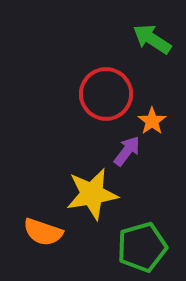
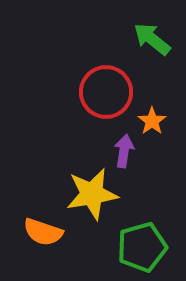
green arrow: rotated 6 degrees clockwise
red circle: moved 2 px up
purple arrow: moved 3 px left; rotated 28 degrees counterclockwise
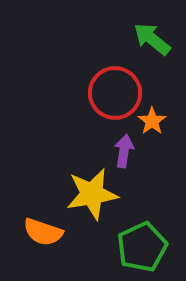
red circle: moved 9 px right, 1 px down
green pentagon: rotated 9 degrees counterclockwise
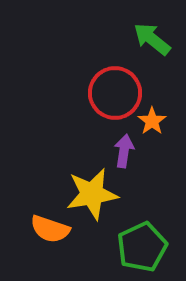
orange semicircle: moved 7 px right, 3 px up
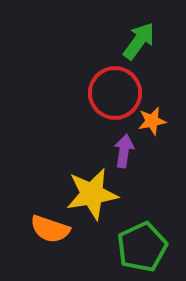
green arrow: moved 13 px left, 2 px down; rotated 87 degrees clockwise
orange star: rotated 24 degrees clockwise
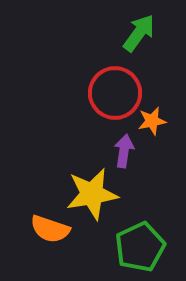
green arrow: moved 8 px up
green pentagon: moved 2 px left
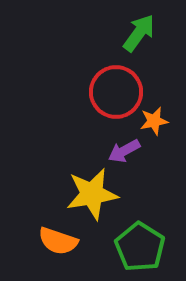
red circle: moved 1 px right, 1 px up
orange star: moved 2 px right
purple arrow: rotated 128 degrees counterclockwise
orange semicircle: moved 8 px right, 12 px down
green pentagon: rotated 15 degrees counterclockwise
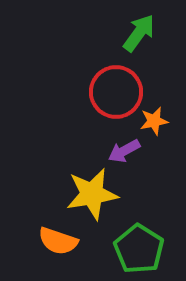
green pentagon: moved 1 px left, 2 px down
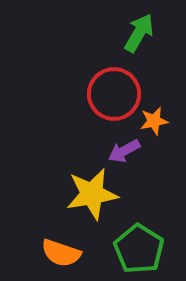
green arrow: rotated 6 degrees counterclockwise
red circle: moved 2 px left, 2 px down
orange semicircle: moved 3 px right, 12 px down
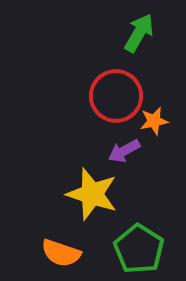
red circle: moved 2 px right, 2 px down
yellow star: rotated 28 degrees clockwise
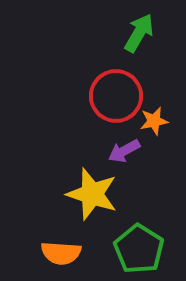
orange semicircle: rotated 15 degrees counterclockwise
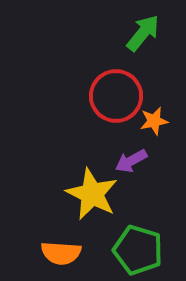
green arrow: moved 4 px right; rotated 9 degrees clockwise
purple arrow: moved 7 px right, 10 px down
yellow star: rotated 8 degrees clockwise
green pentagon: moved 1 px left, 1 px down; rotated 15 degrees counterclockwise
